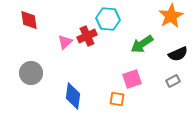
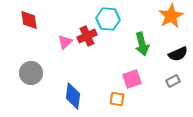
green arrow: rotated 70 degrees counterclockwise
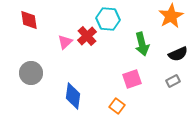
red cross: rotated 18 degrees counterclockwise
orange square: moved 7 px down; rotated 28 degrees clockwise
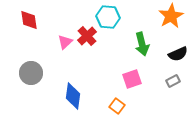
cyan hexagon: moved 2 px up
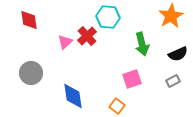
blue diamond: rotated 16 degrees counterclockwise
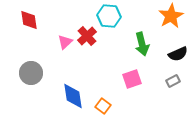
cyan hexagon: moved 1 px right, 1 px up
orange square: moved 14 px left
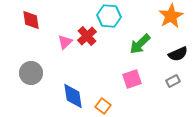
red diamond: moved 2 px right
green arrow: moved 2 px left; rotated 60 degrees clockwise
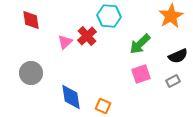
black semicircle: moved 2 px down
pink square: moved 9 px right, 5 px up
blue diamond: moved 2 px left, 1 px down
orange square: rotated 14 degrees counterclockwise
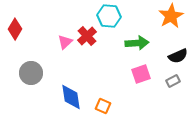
red diamond: moved 16 px left, 9 px down; rotated 40 degrees clockwise
green arrow: moved 3 px left, 1 px up; rotated 140 degrees counterclockwise
